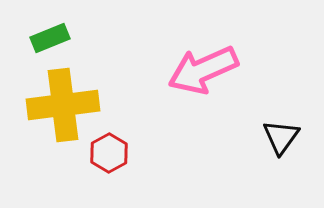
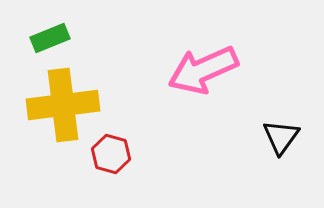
red hexagon: moved 2 px right, 1 px down; rotated 15 degrees counterclockwise
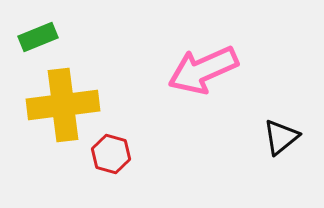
green rectangle: moved 12 px left, 1 px up
black triangle: rotated 15 degrees clockwise
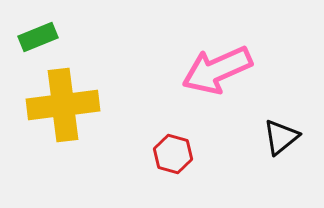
pink arrow: moved 14 px right
red hexagon: moved 62 px right
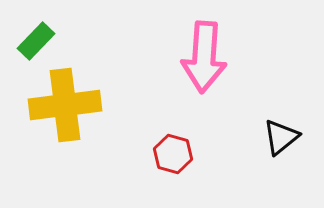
green rectangle: moved 2 px left, 4 px down; rotated 24 degrees counterclockwise
pink arrow: moved 13 px left, 13 px up; rotated 62 degrees counterclockwise
yellow cross: moved 2 px right
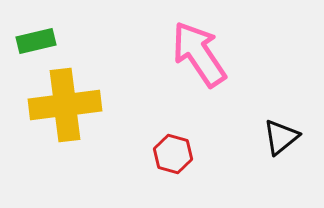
green rectangle: rotated 33 degrees clockwise
pink arrow: moved 5 px left, 3 px up; rotated 142 degrees clockwise
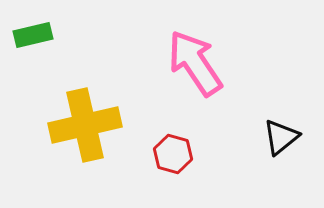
green rectangle: moved 3 px left, 6 px up
pink arrow: moved 4 px left, 9 px down
yellow cross: moved 20 px right, 20 px down; rotated 6 degrees counterclockwise
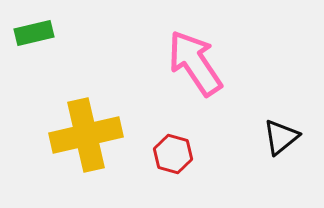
green rectangle: moved 1 px right, 2 px up
yellow cross: moved 1 px right, 10 px down
